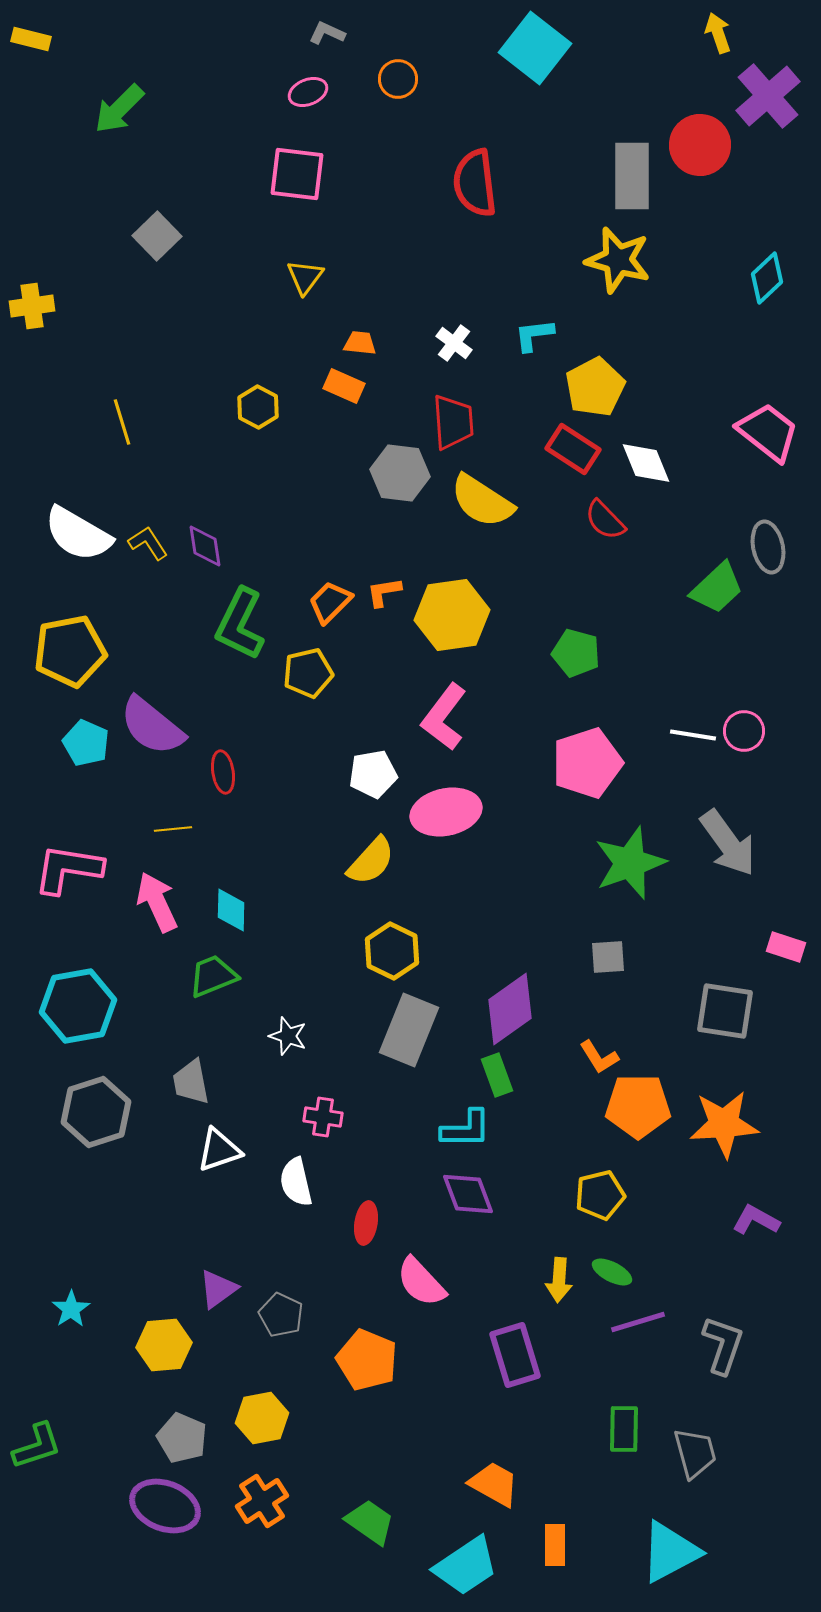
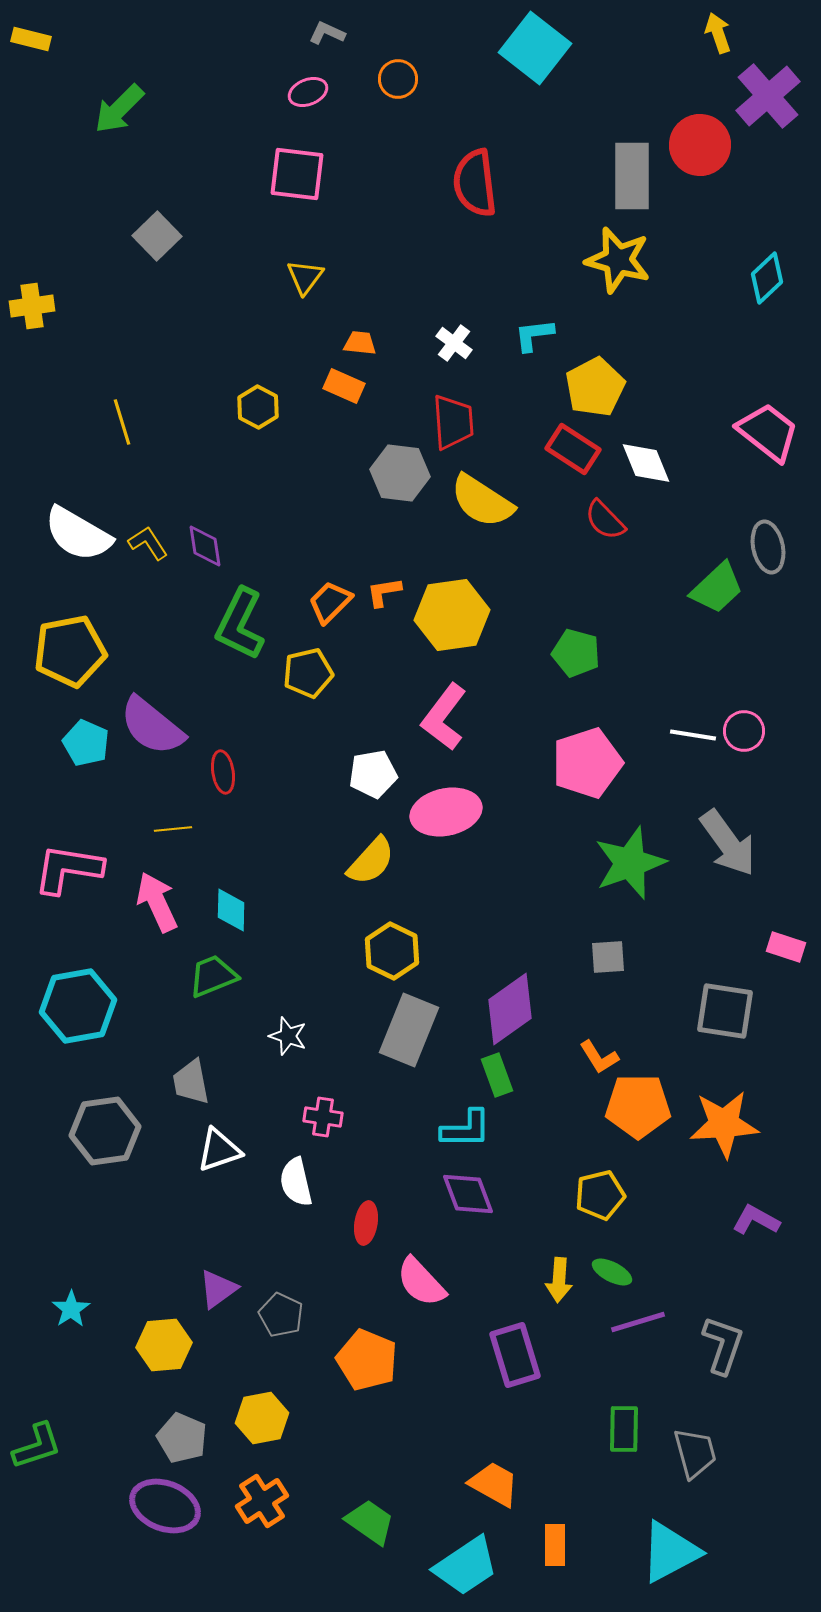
gray hexagon at (96, 1112): moved 9 px right, 19 px down; rotated 10 degrees clockwise
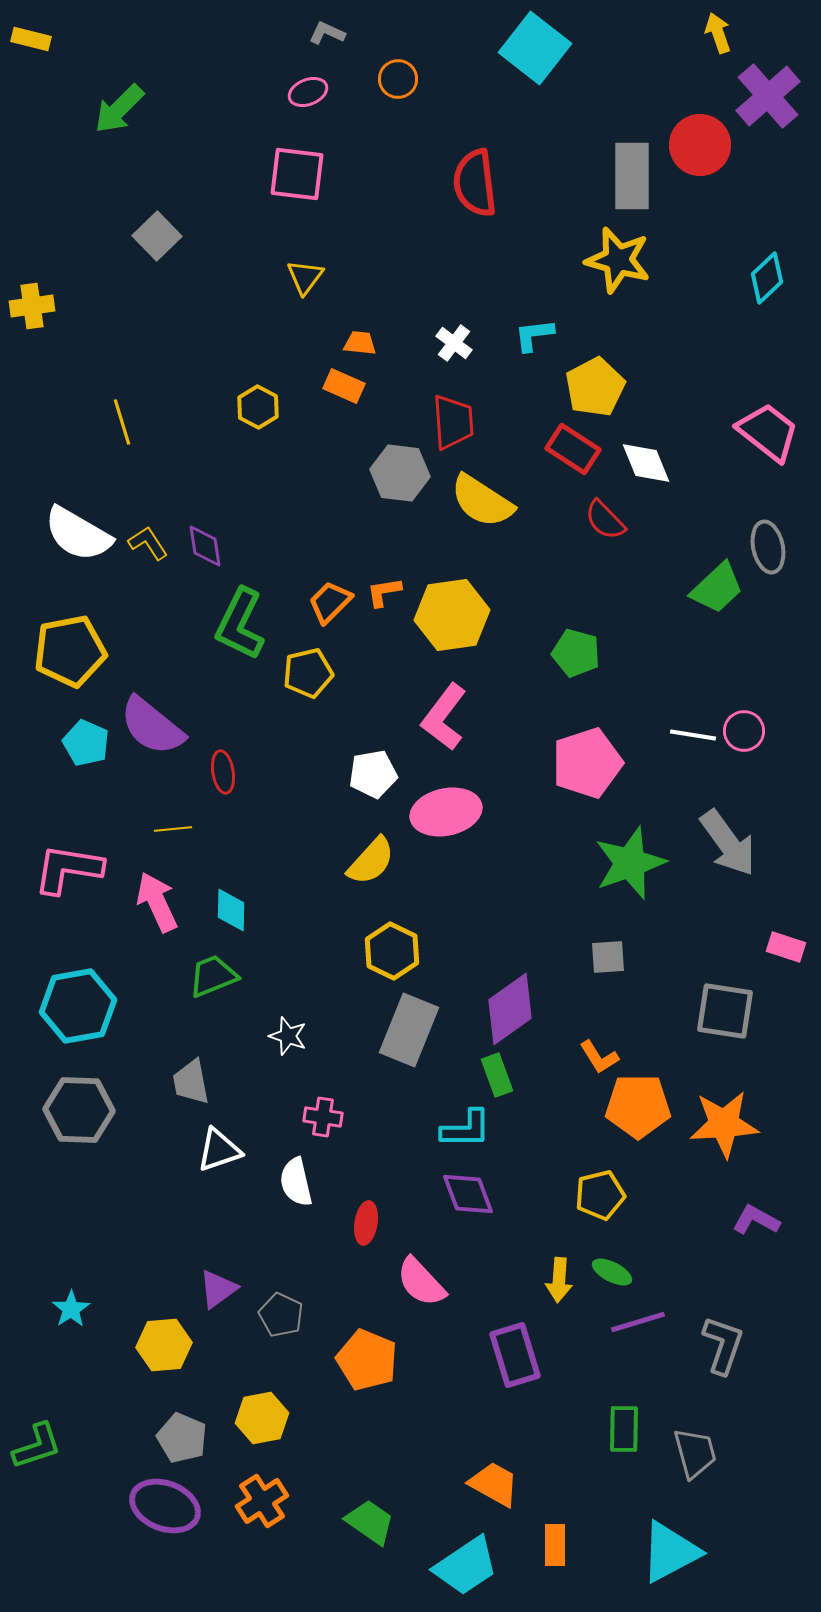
gray hexagon at (105, 1131): moved 26 px left, 21 px up; rotated 10 degrees clockwise
